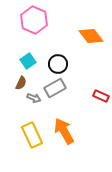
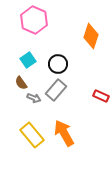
orange diamond: rotated 55 degrees clockwise
cyan square: moved 1 px up
brown semicircle: rotated 120 degrees clockwise
gray rectangle: moved 1 px right, 2 px down; rotated 20 degrees counterclockwise
orange arrow: moved 2 px down
yellow rectangle: rotated 15 degrees counterclockwise
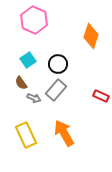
yellow rectangle: moved 6 px left; rotated 15 degrees clockwise
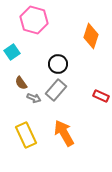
pink hexagon: rotated 8 degrees counterclockwise
cyan square: moved 16 px left, 8 px up
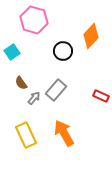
orange diamond: rotated 25 degrees clockwise
black circle: moved 5 px right, 13 px up
gray arrow: rotated 72 degrees counterclockwise
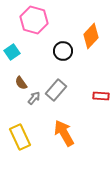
red rectangle: rotated 21 degrees counterclockwise
yellow rectangle: moved 6 px left, 2 px down
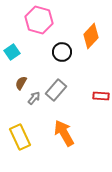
pink hexagon: moved 5 px right
black circle: moved 1 px left, 1 px down
brown semicircle: rotated 64 degrees clockwise
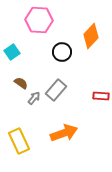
pink hexagon: rotated 12 degrees counterclockwise
brown semicircle: rotated 96 degrees clockwise
orange arrow: rotated 100 degrees clockwise
yellow rectangle: moved 1 px left, 4 px down
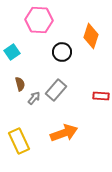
orange diamond: rotated 25 degrees counterclockwise
brown semicircle: moved 1 px left, 1 px down; rotated 40 degrees clockwise
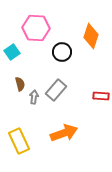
pink hexagon: moved 3 px left, 8 px down
gray arrow: moved 1 px up; rotated 32 degrees counterclockwise
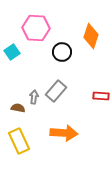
brown semicircle: moved 2 px left, 24 px down; rotated 64 degrees counterclockwise
gray rectangle: moved 1 px down
orange arrow: rotated 24 degrees clockwise
